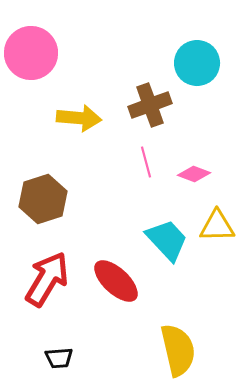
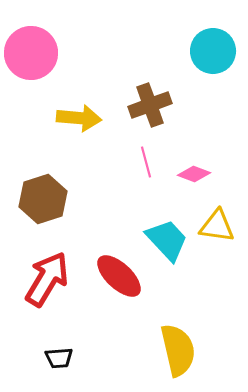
cyan circle: moved 16 px right, 12 px up
yellow triangle: rotated 9 degrees clockwise
red ellipse: moved 3 px right, 5 px up
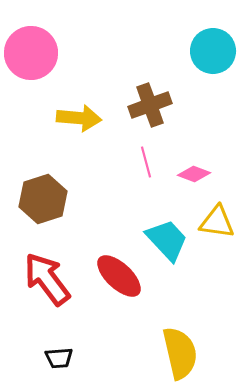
yellow triangle: moved 4 px up
red arrow: rotated 68 degrees counterclockwise
yellow semicircle: moved 2 px right, 3 px down
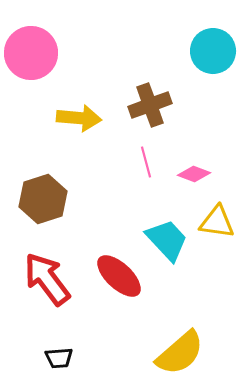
yellow semicircle: rotated 62 degrees clockwise
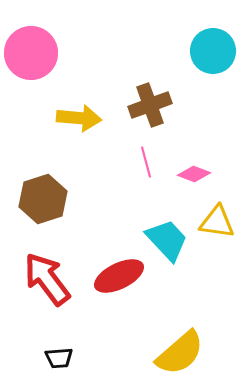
red ellipse: rotated 69 degrees counterclockwise
